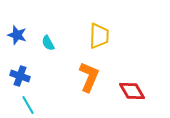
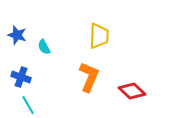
cyan semicircle: moved 4 px left, 4 px down
blue cross: moved 1 px right, 1 px down
red diamond: rotated 16 degrees counterclockwise
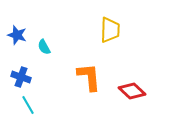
yellow trapezoid: moved 11 px right, 6 px up
orange L-shape: rotated 28 degrees counterclockwise
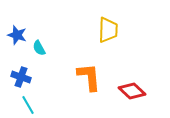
yellow trapezoid: moved 2 px left
cyan semicircle: moved 5 px left, 1 px down
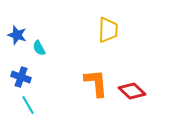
orange L-shape: moved 7 px right, 6 px down
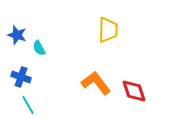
orange L-shape: rotated 32 degrees counterclockwise
red diamond: moved 2 px right; rotated 28 degrees clockwise
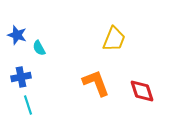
yellow trapezoid: moved 6 px right, 9 px down; rotated 20 degrees clockwise
blue cross: rotated 30 degrees counterclockwise
orange L-shape: rotated 16 degrees clockwise
red diamond: moved 8 px right
cyan line: rotated 12 degrees clockwise
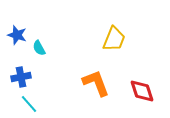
cyan line: moved 1 px right, 1 px up; rotated 24 degrees counterclockwise
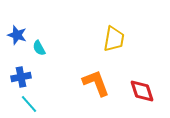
yellow trapezoid: rotated 12 degrees counterclockwise
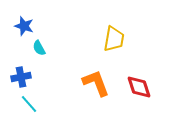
blue star: moved 7 px right, 9 px up
red diamond: moved 3 px left, 4 px up
